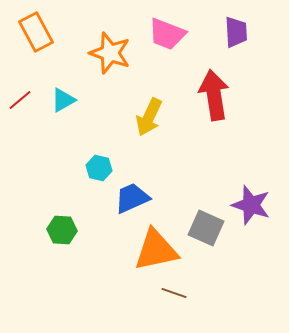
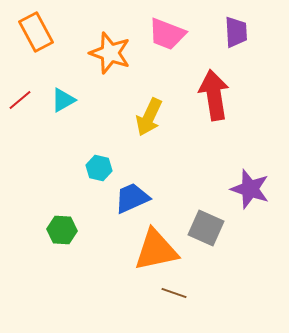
purple star: moved 1 px left, 16 px up
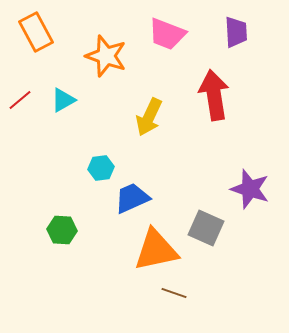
orange star: moved 4 px left, 3 px down
cyan hexagon: moved 2 px right; rotated 20 degrees counterclockwise
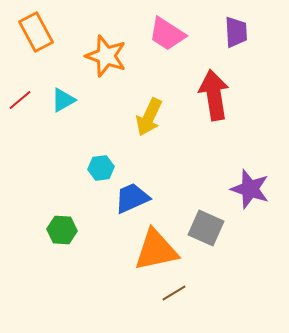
pink trapezoid: rotated 12 degrees clockwise
brown line: rotated 50 degrees counterclockwise
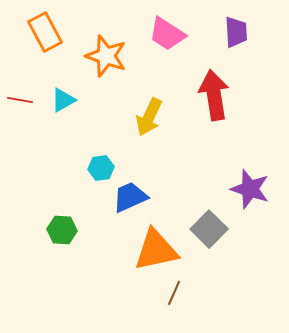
orange rectangle: moved 9 px right
red line: rotated 50 degrees clockwise
blue trapezoid: moved 2 px left, 1 px up
gray square: moved 3 px right, 1 px down; rotated 21 degrees clockwise
brown line: rotated 35 degrees counterclockwise
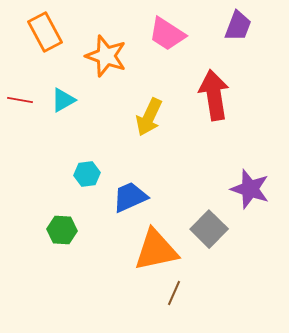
purple trapezoid: moved 2 px right, 6 px up; rotated 24 degrees clockwise
cyan hexagon: moved 14 px left, 6 px down
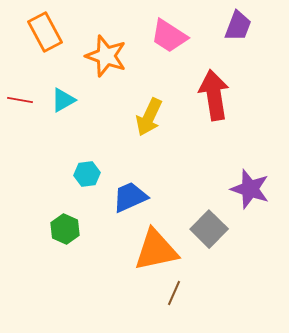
pink trapezoid: moved 2 px right, 2 px down
green hexagon: moved 3 px right, 1 px up; rotated 20 degrees clockwise
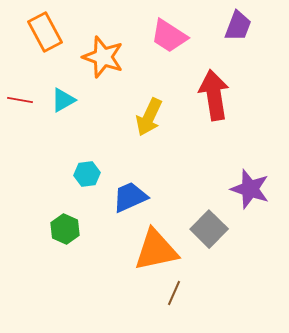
orange star: moved 3 px left, 1 px down
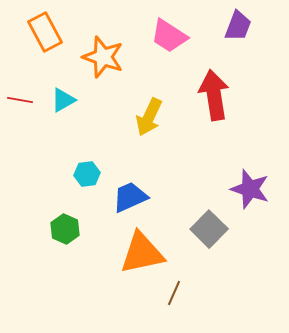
orange triangle: moved 14 px left, 3 px down
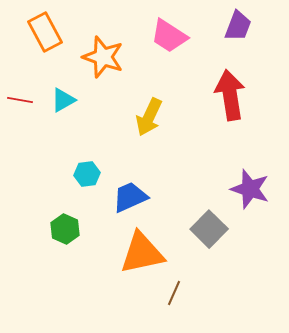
red arrow: moved 16 px right
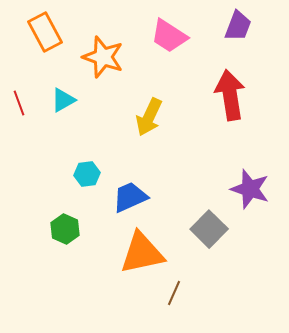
red line: moved 1 px left, 3 px down; rotated 60 degrees clockwise
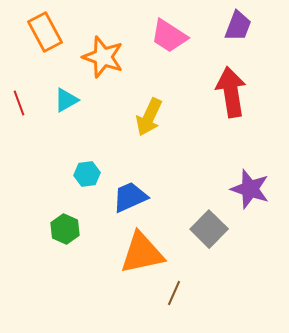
red arrow: moved 1 px right, 3 px up
cyan triangle: moved 3 px right
